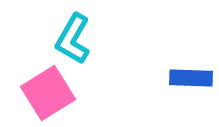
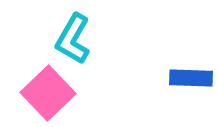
pink square: rotated 12 degrees counterclockwise
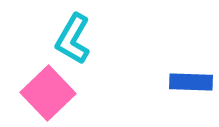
blue rectangle: moved 4 px down
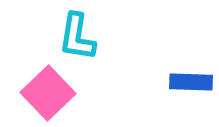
cyan L-shape: moved 4 px right, 2 px up; rotated 21 degrees counterclockwise
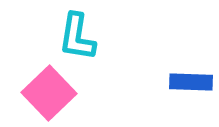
pink square: moved 1 px right
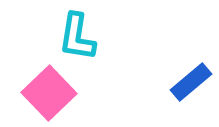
blue rectangle: rotated 42 degrees counterclockwise
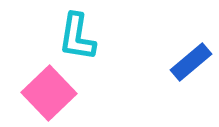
blue rectangle: moved 20 px up
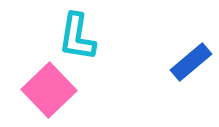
pink square: moved 3 px up
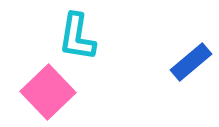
pink square: moved 1 px left, 2 px down
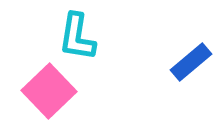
pink square: moved 1 px right, 1 px up
